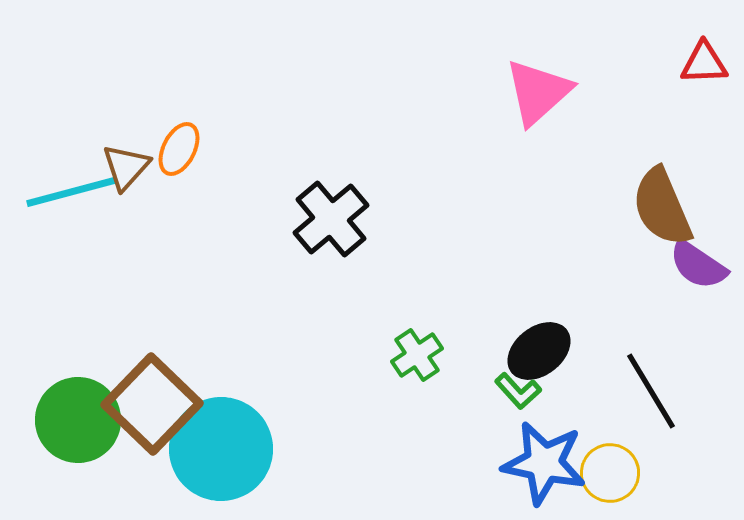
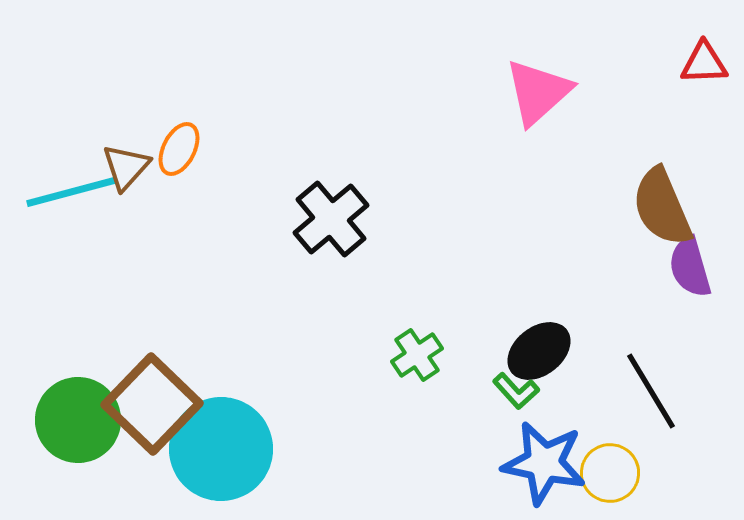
purple semicircle: moved 8 px left, 2 px down; rotated 40 degrees clockwise
green L-shape: moved 2 px left
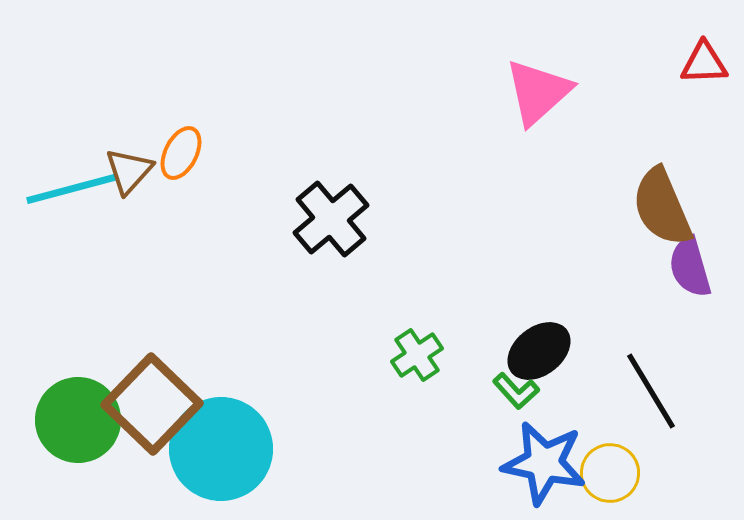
orange ellipse: moved 2 px right, 4 px down
brown triangle: moved 3 px right, 4 px down
cyan line: moved 3 px up
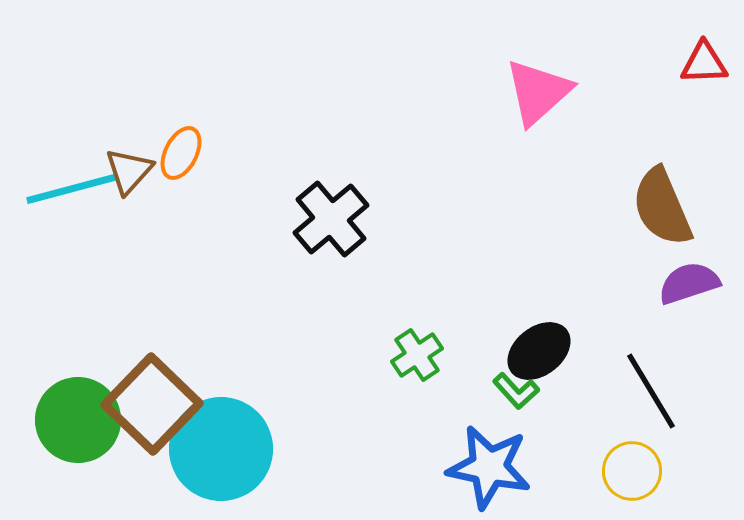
purple semicircle: moved 1 px left, 16 px down; rotated 88 degrees clockwise
blue star: moved 55 px left, 4 px down
yellow circle: moved 22 px right, 2 px up
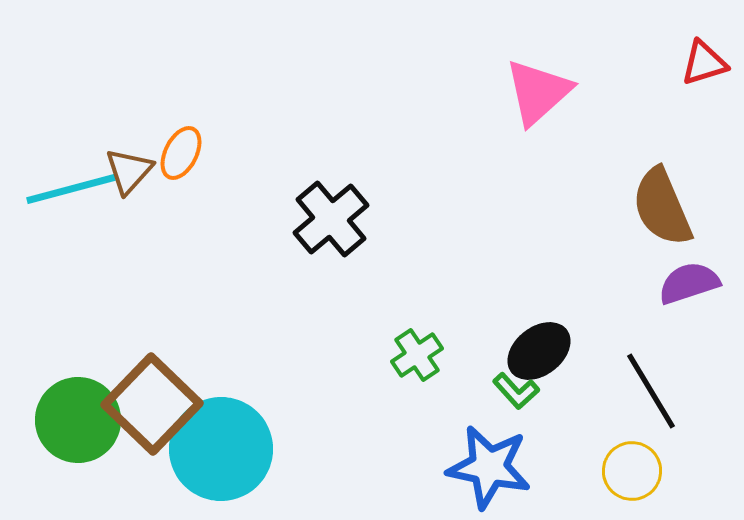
red triangle: rotated 15 degrees counterclockwise
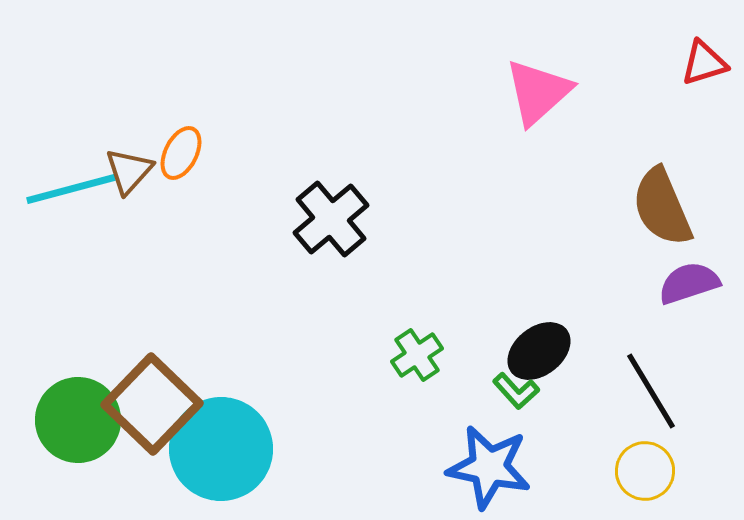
yellow circle: moved 13 px right
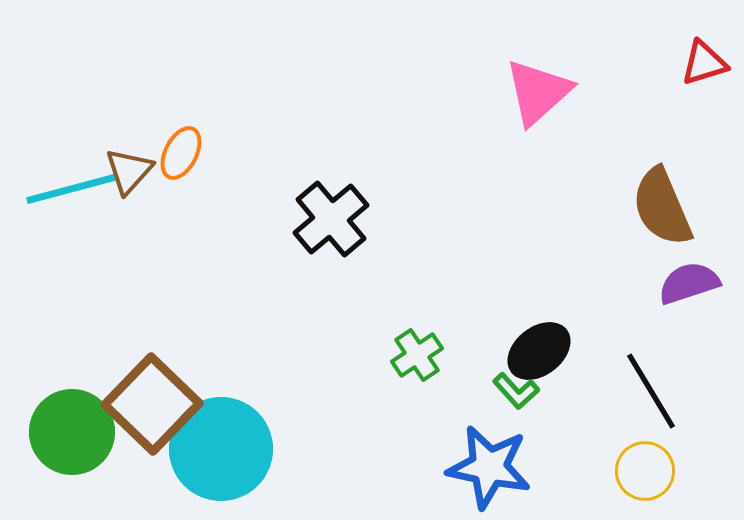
green circle: moved 6 px left, 12 px down
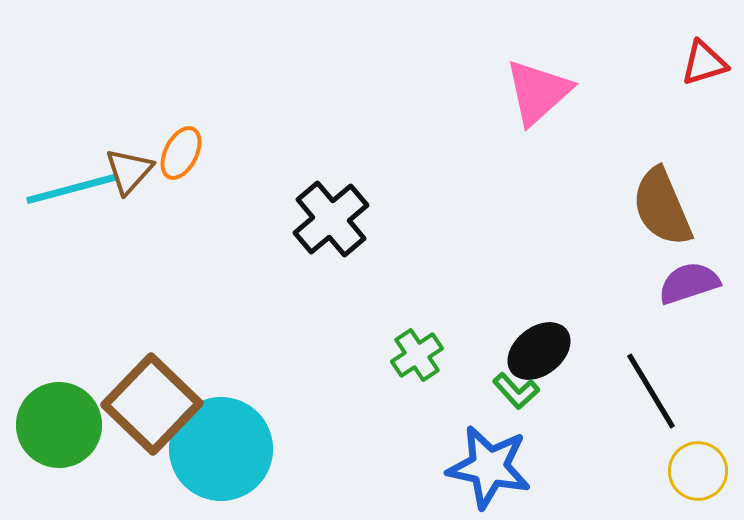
green circle: moved 13 px left, 7 px up
yellow circle: moved 53 px right
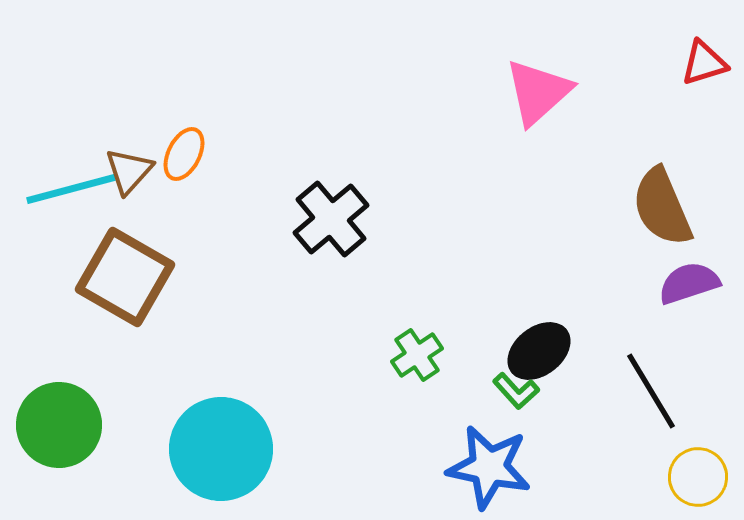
orange ellipse: moved 3 px right, 1 px down
brown square: moved 27 px left, 127 px up; rotated 14 degrees counterclockwise
yellow circle: moved 6 px down
